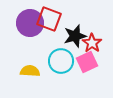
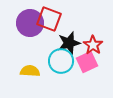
black star: moved 6 px left, 7 px down
red star: moved 1 px right, 2 px down
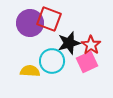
red star: moved 2 px left
cyan circle: moved 9 px left
